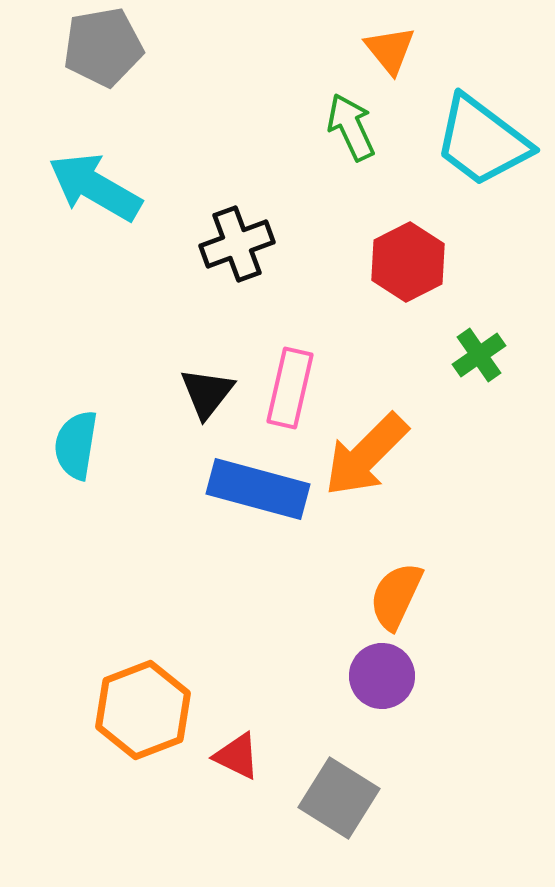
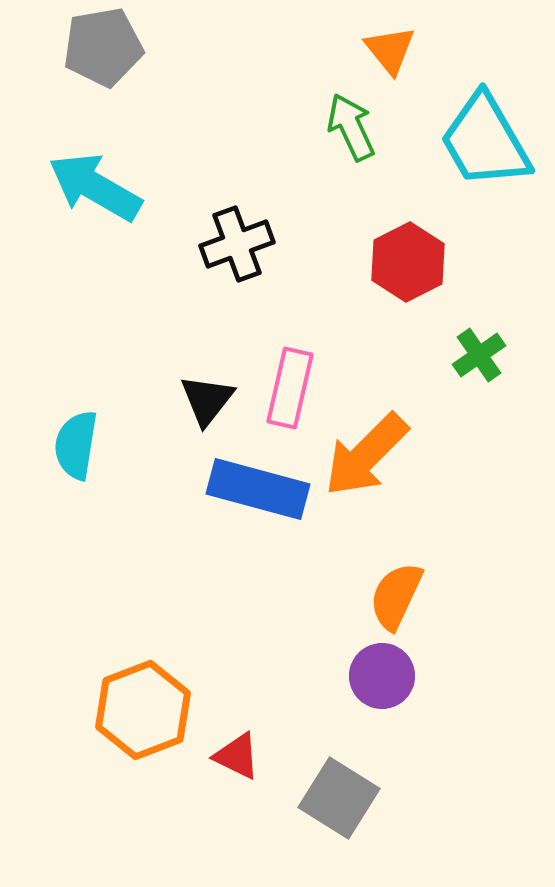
cyan trapezoid: moved 3 px right; rotated 23 degrees clockwise
black triangle: moved 7 px down
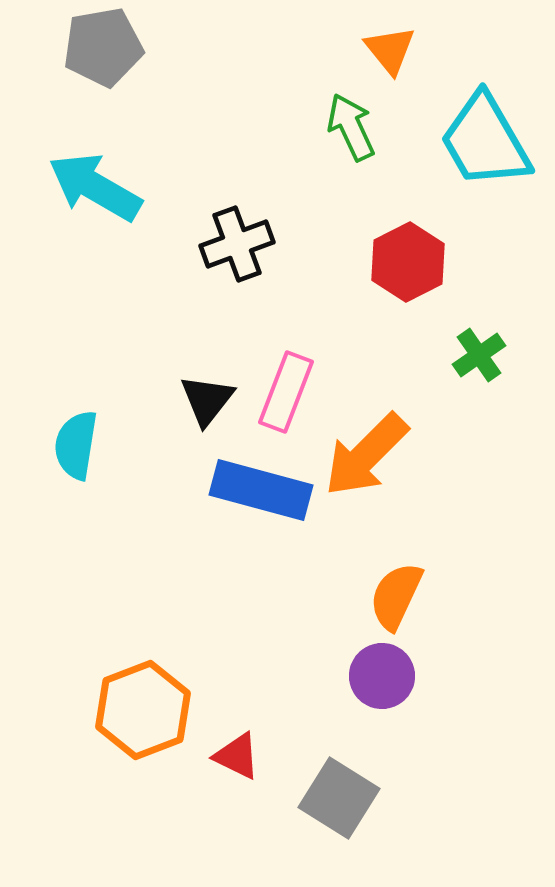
pink rectangle: moved 4 px left, 4 px down; rotated 8 degrees clockwise
blue rectangle: moved 3 px right, 1 px down
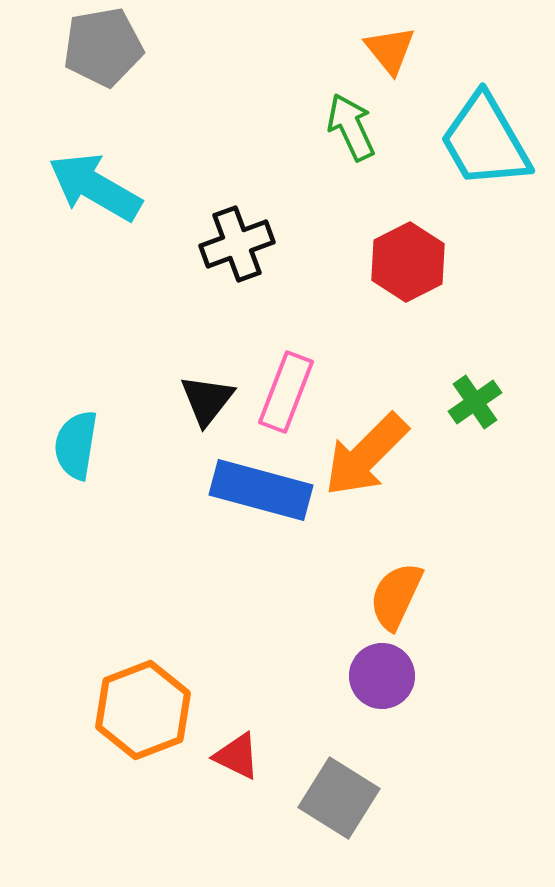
green cross: moved 4 px left, 47 px down
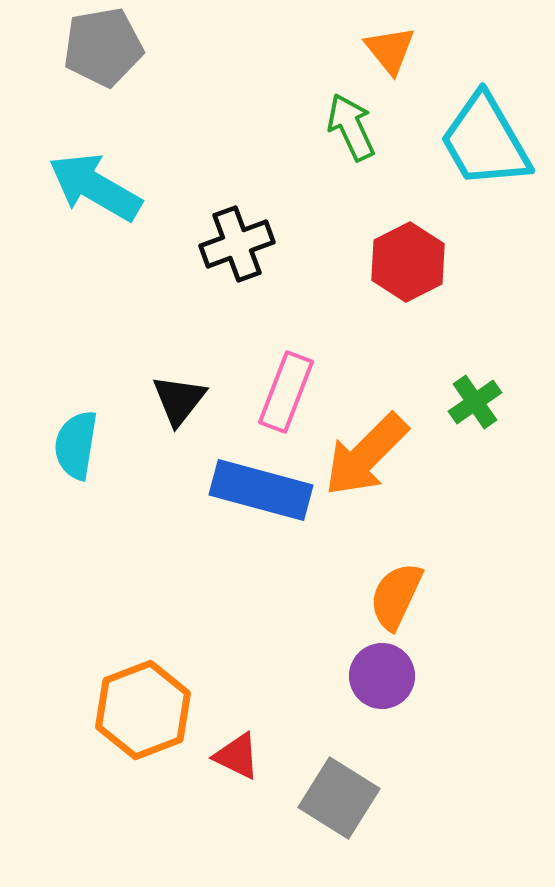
black triangle: moved 28 px left
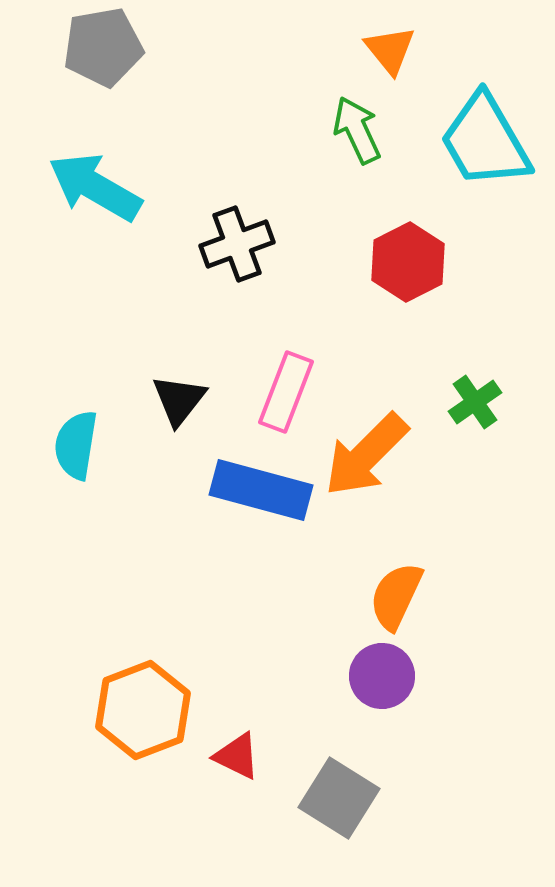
green arrow: moved 6 px right, 3 px down
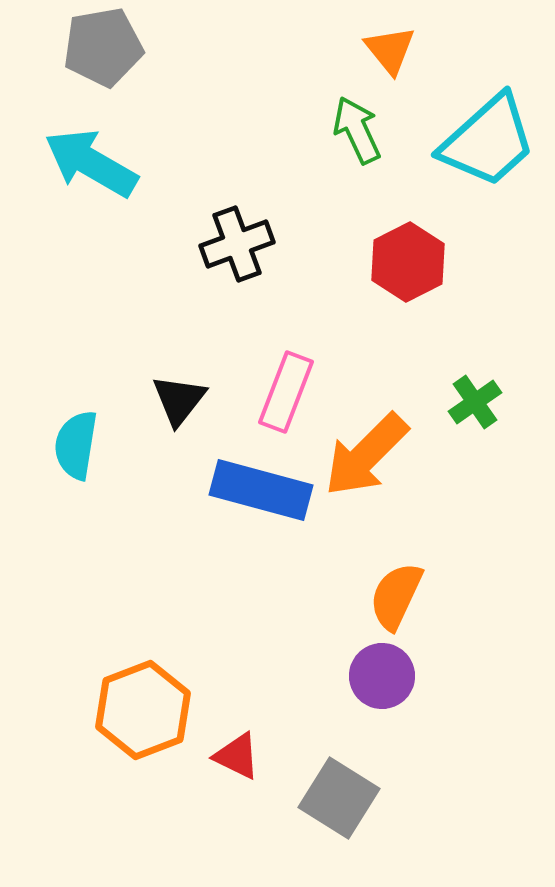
cyan trapezoid: moved 3 px right; rotated 102 degrees counterclockwise
cyan arrow: moved 4 px left, 24 px up
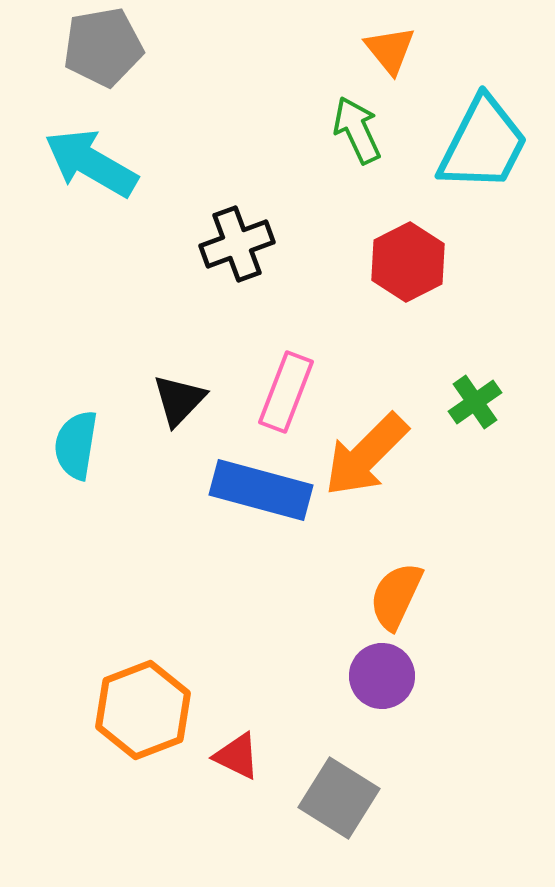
cyan trapezoid: moved 5 px left, 3 px down; rotated 21 degrees counterclockwise
black triangle: rotated 6 degrees clockwise
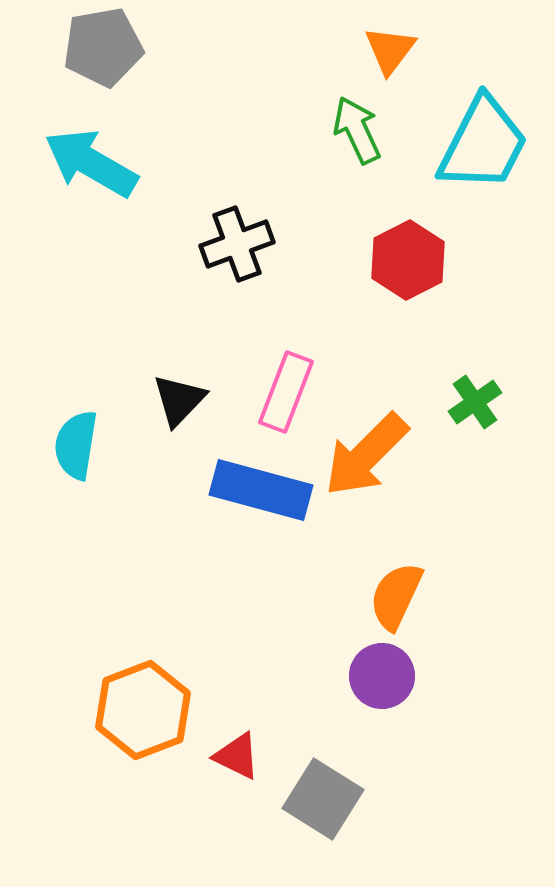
orange triangle: rotated 16 degrees clockwise
red hexagon: moved 2 px up
gray square: moved 16 px left, 1 px down
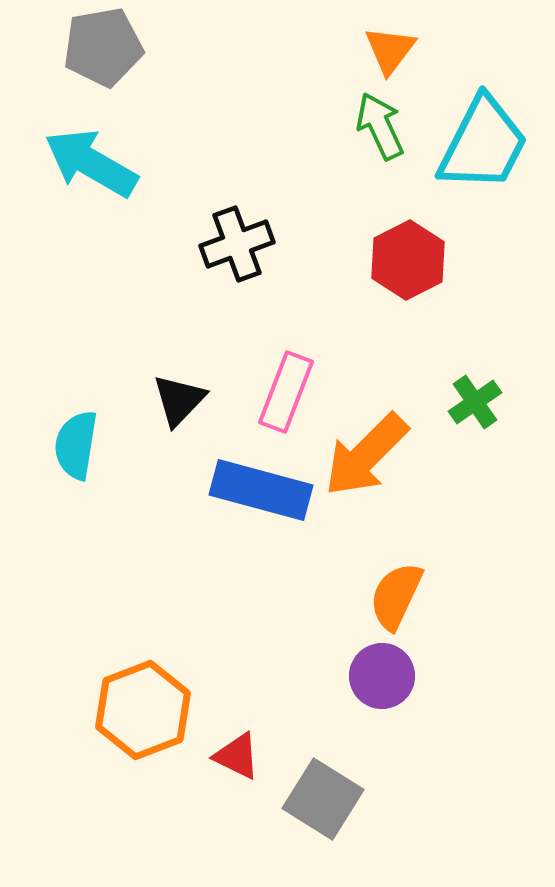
green arrow: moved 23 px right, 4 px up
